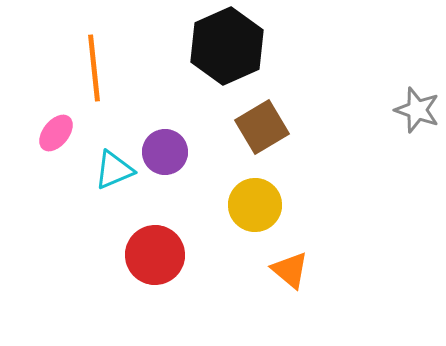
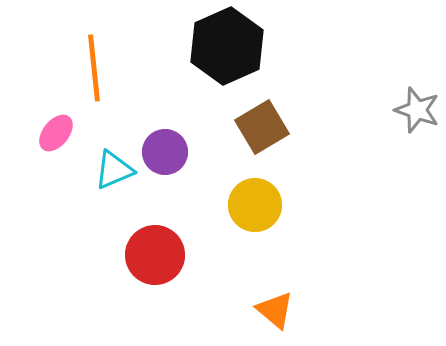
orange triangle: moved 15 px left, 40 px down
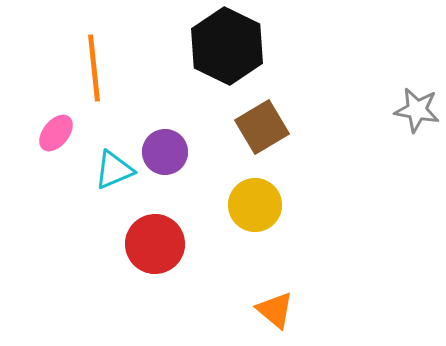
black hexagon: rotated 10 degrees counterclockwise
gray star: rotated 9 degrees counterclockwise
red circle: moved 11 px up
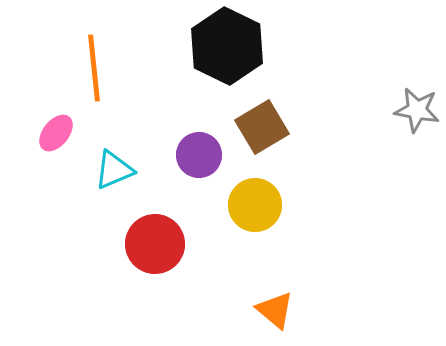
purple circle: moved 34 px right, 3 px down
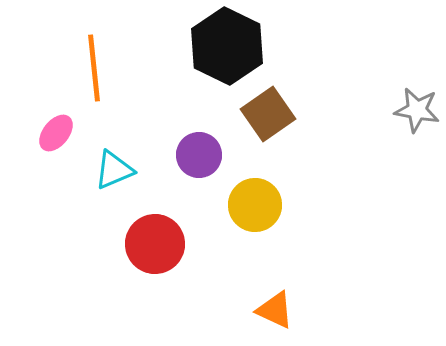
brown square: moved 6 px right, 13 px up; rotated 4 degrees counterclockwise
orange triangle: rotated 15 degrees counterclockwise
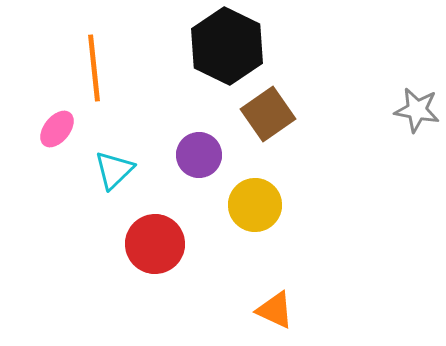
pink ellipse: moved 1 px right, 4 px up
cyan triangle: rotated 21 degrees counterclockwise
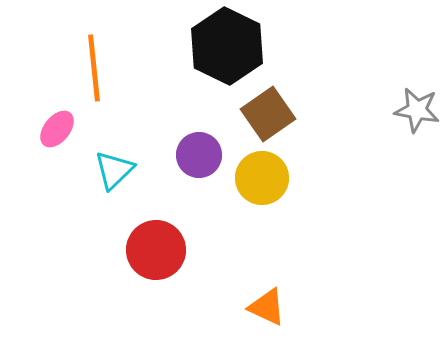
yellow circle: moved 7 px right, 27 px up
red circle: moved 1 px right, 6 px down
orange triangle: moved 8 px left, 3 px up
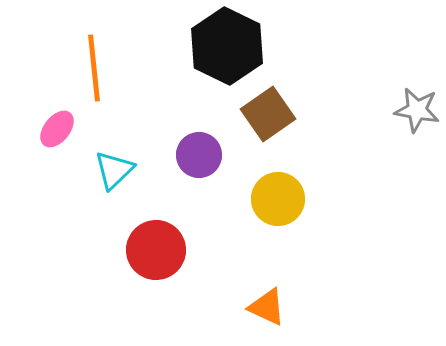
yellow circle: moved 16 px right, 21 px down
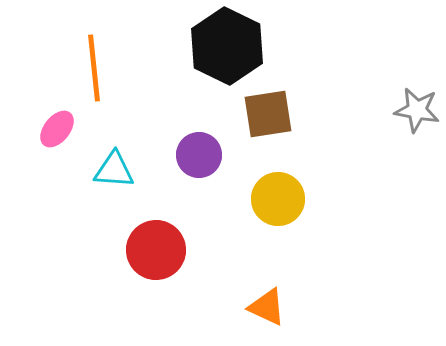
brown square: rotated 26 degrees clockwise
cyan triangle: rotated 48 degrees clockwise
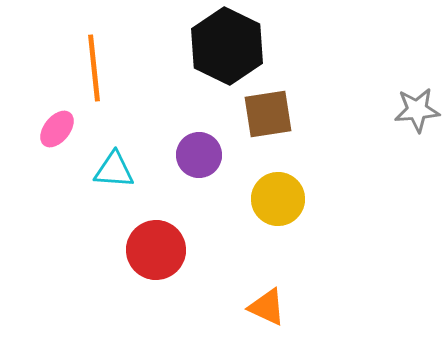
gray star: rotated 15 degrees counterclockwise
